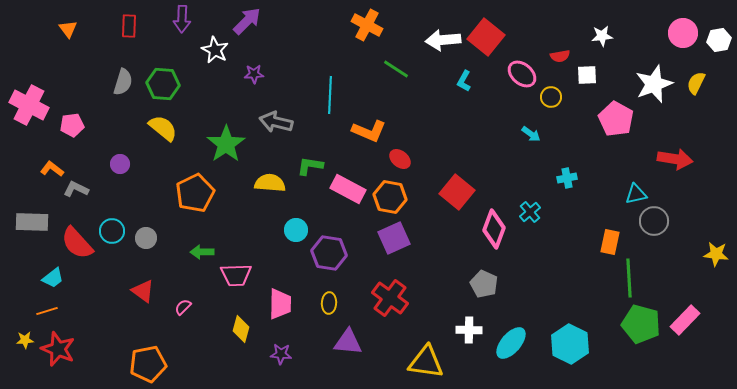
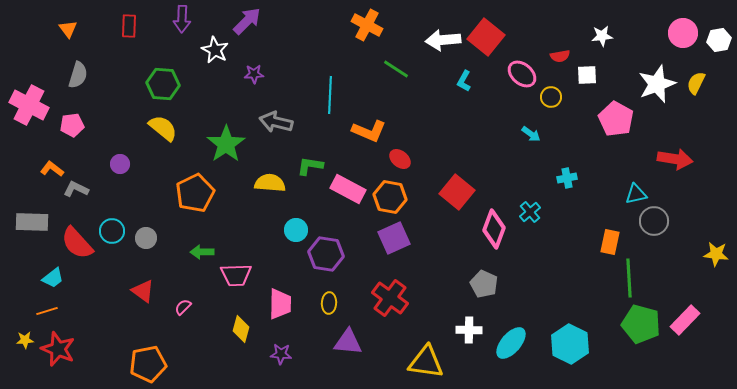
gray semicircle at (123, 82): moved 45 px left, 7 px up
white star at (654, 84): moved 3 px right
purple hexagon at (329, 253): moved 3 px left, 1 px down
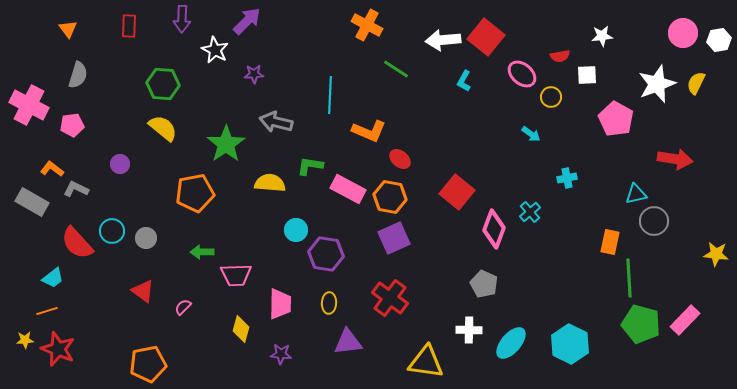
orange pentagon at (195, 193): rotated 15 degrees clockwise
gray rectangle at (32, 222): moved 20 px up; rotated 28 degrees clockwise
purple triangle at (348, 342): rotated 12 degrees counterclockwise
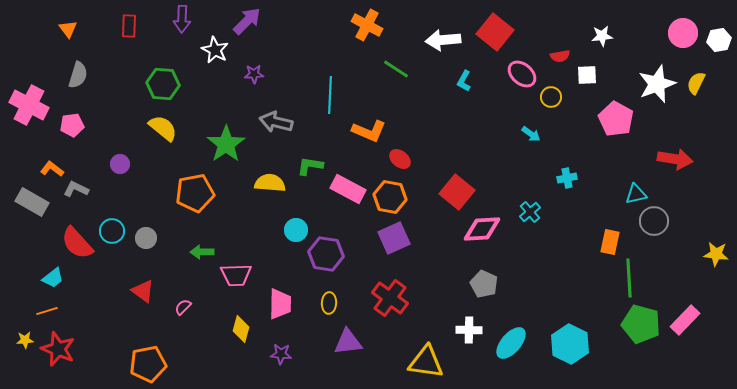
red square at (486, 37): moved 9 px right, 5 px up
pink diamond at (494, 229): moved 12 px left; rotated 66 degrees clockwise
